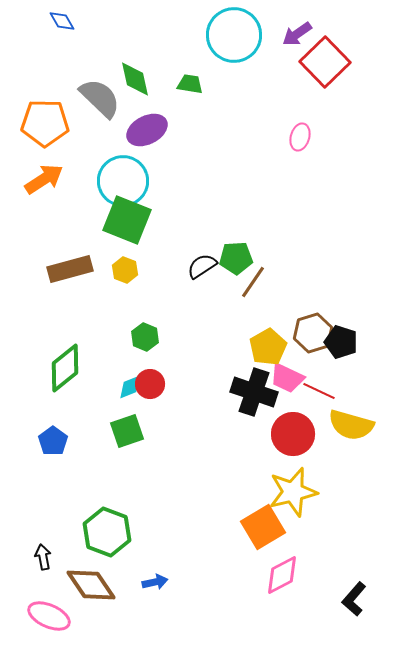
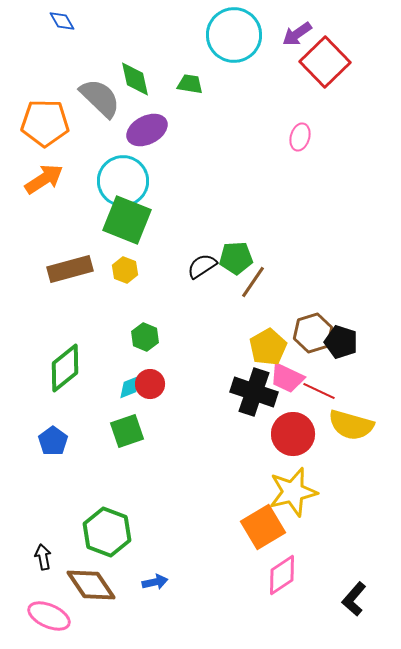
pink diamond at (282, 575): rotated 6 degrees counterclockwise
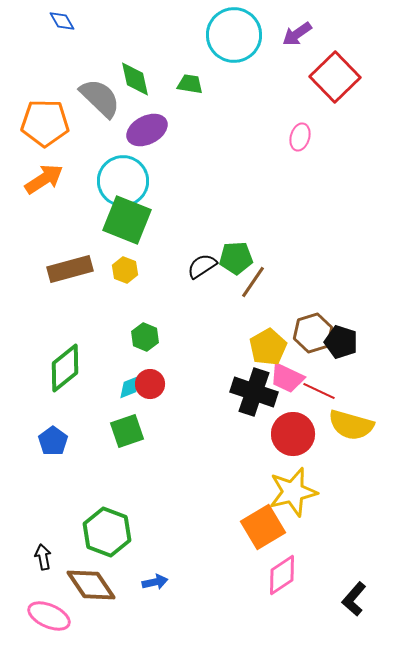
red square at (325, 62): moved 10 px right, 15 px down
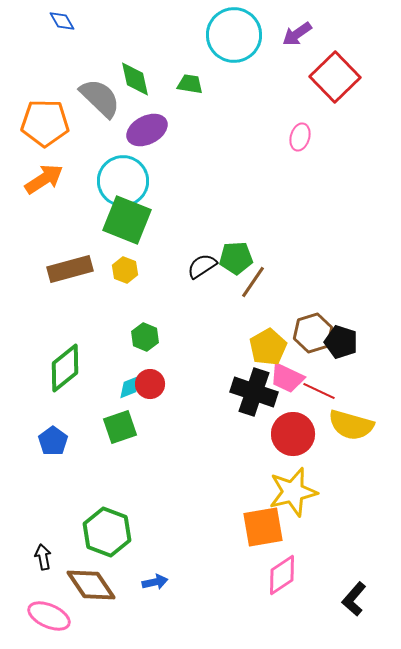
green square at (127, 431): moved 7 px left, 4 px up
orange square at (263, 527): rotated 21 degrees clockwise
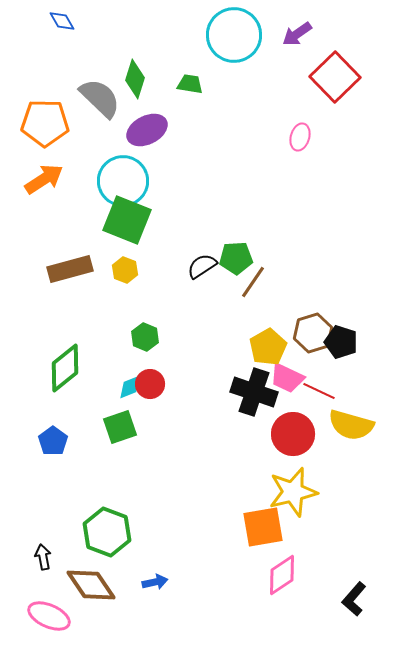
green diamond at (135, 79): rotated 30 degrees clockwise
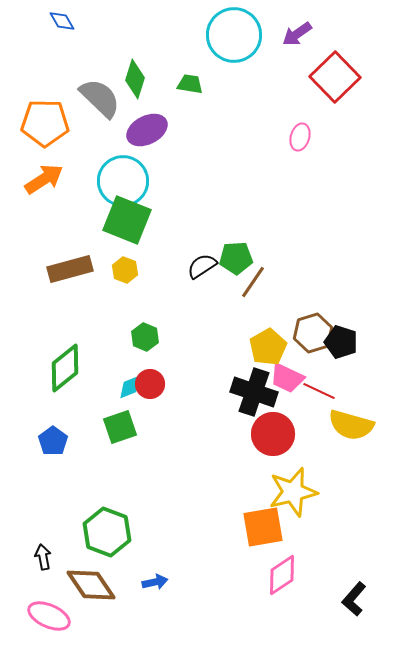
red circle at (293, 434): moved 20 px left
